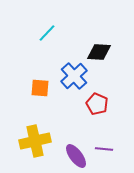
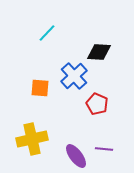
yellow cross: moved 3 px left, 2 px up
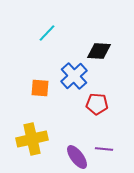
black diamond: moved 1 px up
red pentagon: rotated 20 degrees counterclockwise
purple ellipse: moved 1 px right, 1 px down
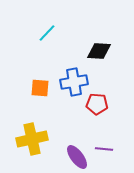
blue cross: moved 6 px down; rotated 32 degrees clockwise
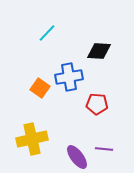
blue cross: moved 5 px left, 5 px up
orange square: rotated 30 degrees clockwise
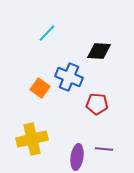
blue cross: rotated 32 degrees clockwise
purple ellipse: rotated 45 degrees clockwise
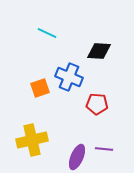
cyan line: rotated 72 degrees clockwise
orange square: rotated 36 degrees clockwise
yellow cross: moved 1 px down
purple ellipse: rotated 15 degrees clockwise
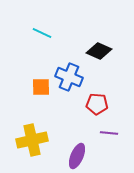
cyan line: moved 5 px left
black diamond: rotated 20 degrees clockwise
orange square: moved 1 px right, 1 px up; rotated 18 degrees clockwise
purple line: moved 5 px right, 16 px up
purple ellipse: moved 1 px up
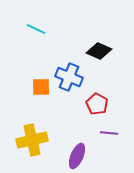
cyan line: moved 6 px left, 4 px up
red pentagon: rotated 25 degrees clockwise
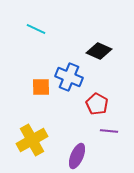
purple line: moved 2 px up
yellow cross: rotated 16 degrees counterclockwise
